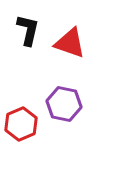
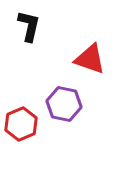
black L-shape: moved 1 px right, 4 px up
red triangle: moved 20 px right, 16 px down
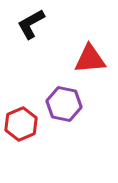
black L-shape: moved 2 px right, 2 px up; rotated 132 degrees counterclockwise
red triangle: rotated 24 degrees counterclockwise
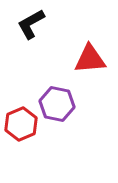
purple hexagon: moved 7 px left
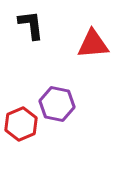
black L-shape: moved 1 px down; rotated 112 degrees clockwise
red triangle: moved 3 px right, 15 px up
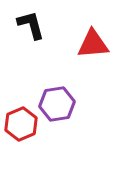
black L-shape: rotated 8 degrees counterclockwise
purple hexagon: rotated 20 degrees counterclockwise
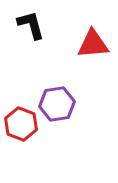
red hexagon: rotated 16 degrees counterclockwise
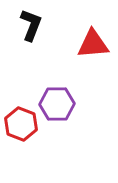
black L-shape: rotated 36 degrees clockwise
purple hexagon: rotated 8 degrees clockwise
